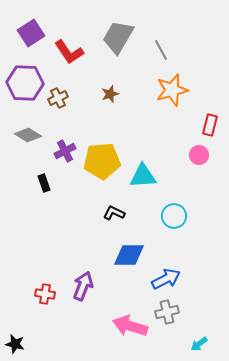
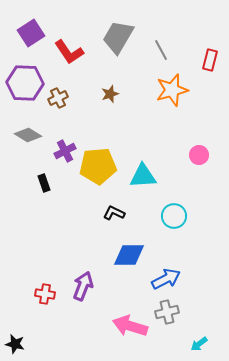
red rectangle: moved 65 px up
yellow pentagon: moved 4 px left, 5 px down
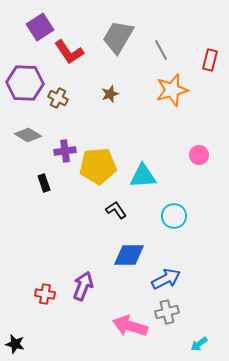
purple square: moved 9 px right, 6 px up
brown cross: rotated 36 degrees counterclockwise
purple cross: rotated 20 degrees clockwise
black L-shape: moved 2 px right, 3 px up; rotated 30 degrees clockwise
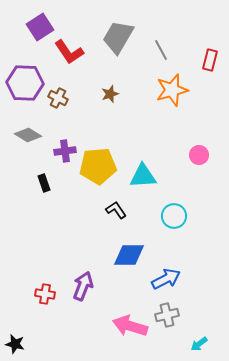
gray cross: moved 3 px down
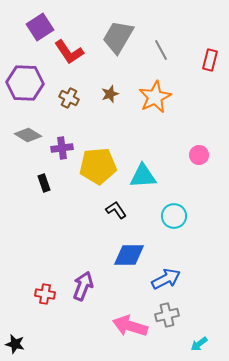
orange star: moved 17 px left, 7 px down; rotated 12 degrees counterclockwise
brown cross: moved 11 px right
purple cross: moved 3 px left, 3 px up
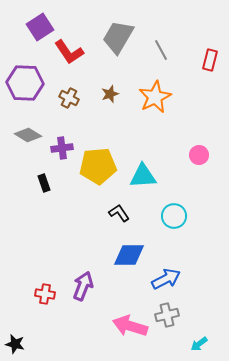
black L-shape: moved 3 px right, 3 px down
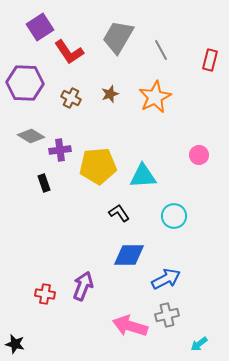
brown cross: moved 2 px right
gray diamond: moved 3 px right, 1 px down
purple cross: moved 2 px left, 2 px down
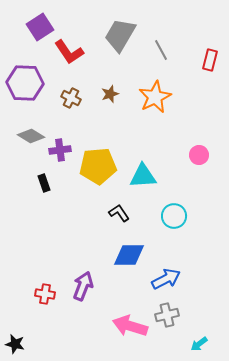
gray trapezoid: moved 2 px right, 2 px up
